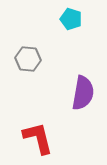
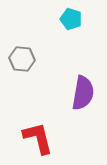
gray hexagon: moved 6 px left
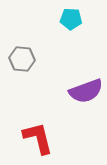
cyan pentagon: rotated 15 degrees counterclockwise
purple semicircle: moved 3 px right, 2 px up; rotated 60 degrees clockwise
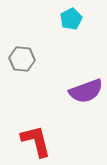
cyan pentagon: rotated 30 degrees counterclockwise
red L-shape: moved 2 px left, 3 px down
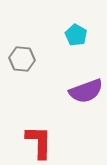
cyan pentagon: moved 5 px right, 16 px down; rotated 15 degrees counterclockwise
red L-shape: moved 3 px right, 1 px down; rotated 15 degrees clockwise
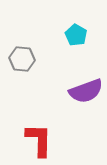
red L-shape: moved 2 px up
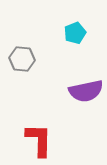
cyan pentagon: moved 1 px left, 2 px up; rotated 20 degrees clockwise
purple semicircle: rotated 8 degrees clockwise
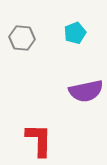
gray hexagon: moved 21 px up
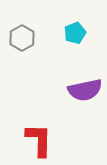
gray hexagon: rotated 25 degrees clockwise
purple semicircle: moved 1 px left, 1 px up
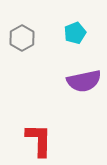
purple semicircle: moved 1 px left, 9 px up
